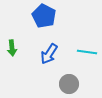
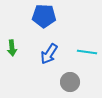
blue pentagon: rotated 25 degrees counterclockwise
gray circle: moved 1 px right, 2 px up
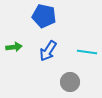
blue pentagon: rotated 10 degrees clockwise
green arrow: moved 2 px right, 1 px up; rotated 91 degrees counterclockwise
blue arrow: moved 1 px left, 3 px up
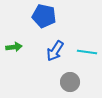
blue arrow: moved 7 px right
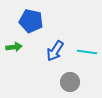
blue pentagon: moved 13 px left, 5 px down
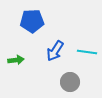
blue pentagon: moved 1 px right; rotated 15 degrees counterclockwise
green arrow: moved 2 px right, 13 px down
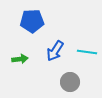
green arrow: moved 4 px right, 1 px up
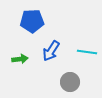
blue arrow: moved 4 px left
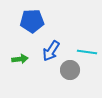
gray circle: moved 12 px up
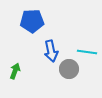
blue arrow: rotated 45 degrees counterclockwise
green arrow: moved 5 px left, 12 px down; rotated 63 degrees counterclockwise
gray circle: moved 1 px left, 1 px up
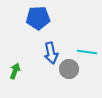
blue pentagon: moved 6 px right, 3 px up
blue arrow: moved 2 px down
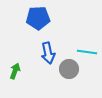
blue arrow: moved 3 px left
